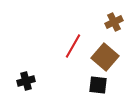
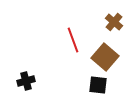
brown cross: rotated 24 degrees counterclockwise
red line: moved 6 px up; rotated 50 degrees counterclockwise
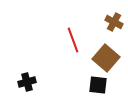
brown cross: rotated 12 degrees counterclockwise
brown square: moved 1 px right, 1 px down
black cross: moved 1 px right, 1 px down
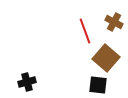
red line: moved 12 px right, 9 px up
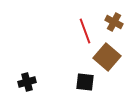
brown square: moved 1 px right, 1 px up
black square: moved 13 px left, 3 px up
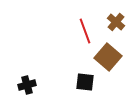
brown cross: moved 2 px right; rotated 12 degrees clockwise
brown square: moved 1 px right
black cross: moved 3 px down
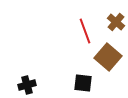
black square: moved 2 px left, 1 px down
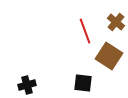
brown square: moved 1 px right, 1 px up; rotated 8 degrees counterclockwise
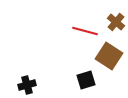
red line: rotated 55 degrees counterclockwise
black square: moved 3 px right, 3 px up; rotated 24 degrees counterclockwise
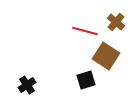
brown square: moved 3 px left
black cross: rotated 18 degrees counterclockwise
